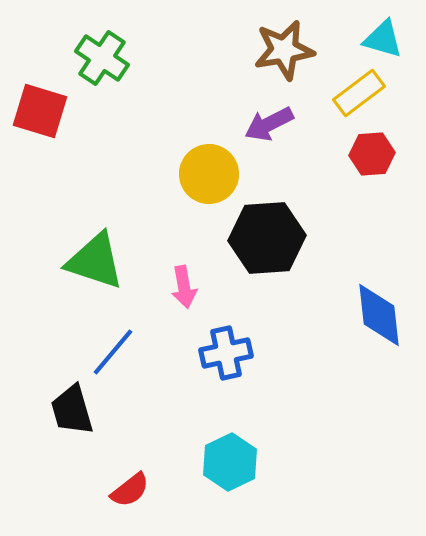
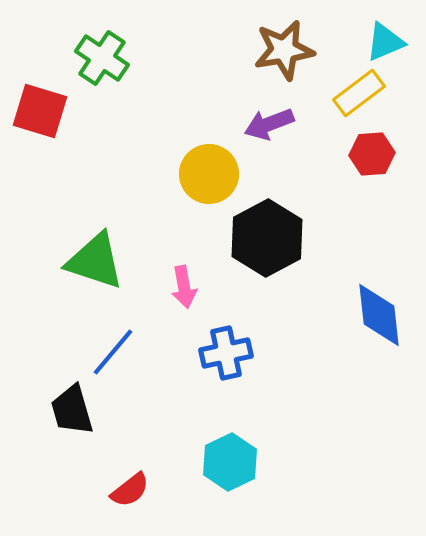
cyan triangle: moved 2 px right, 3 px down; rotated 39 degrees counterclockwise
purple arrow: rotated 6 degrees clockwise
black hexagon: rotated 24 degrees counterclockwise
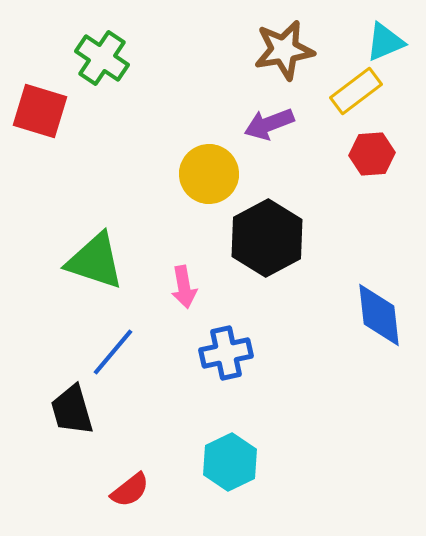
yellow rectangle: moved 3 px left, 2 px up
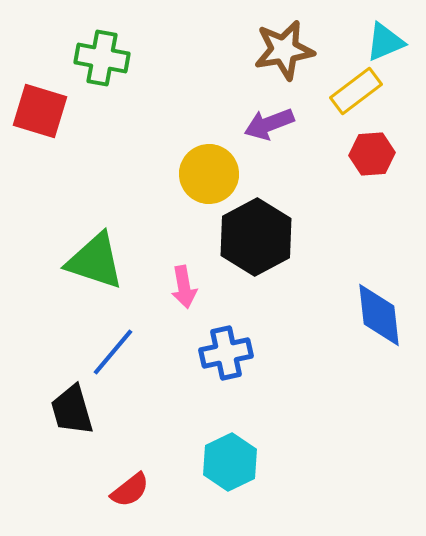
green cross: rotated 24 degrees counterclockwise
black hexagon: moved 11 px left, 1 px up
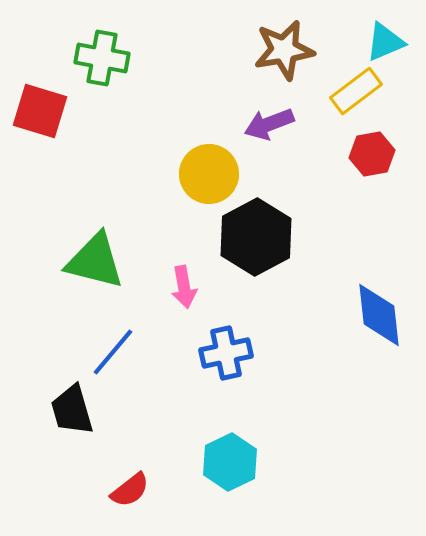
red hexagon: rotated 6 degrees counterclockwise
green triangle: rotated 4 degrees counterclockwise
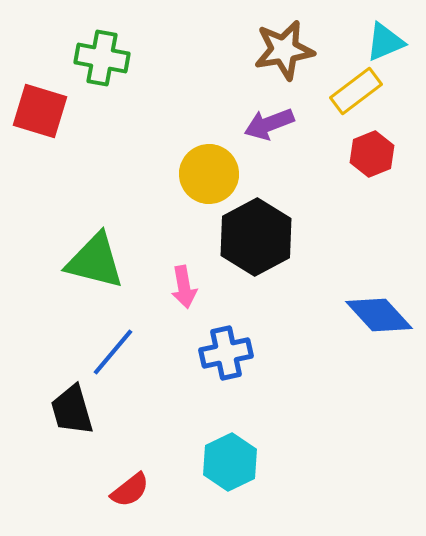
red hexagon: rotated 12 degrees counterclockwise
blue diamond: rotated 36 degrees counterclockwise
